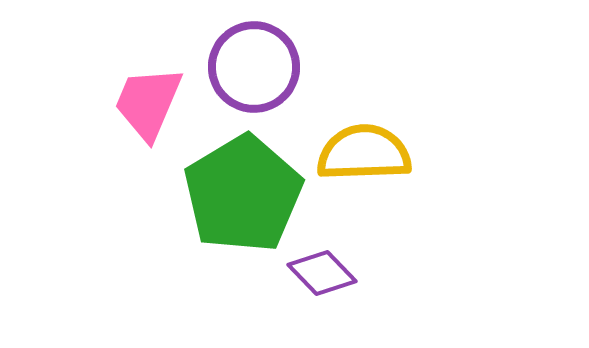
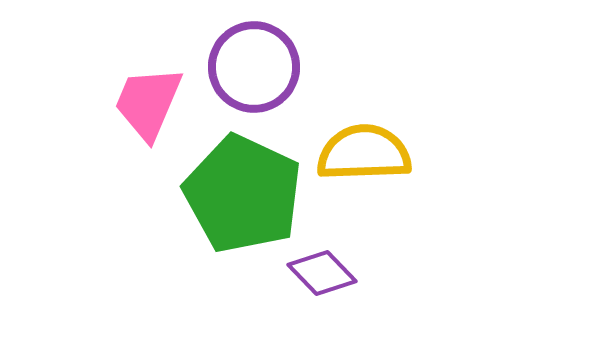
green pentagon: rotated 16 degrees counterclockwise
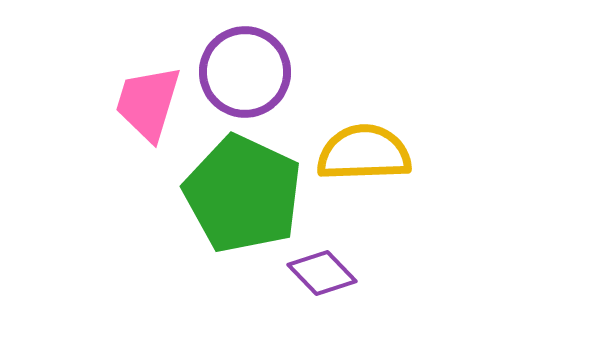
purple circle: moved 9 px left, 5 px down
pink trapezoid: rotated 6 degrees counterclockwise
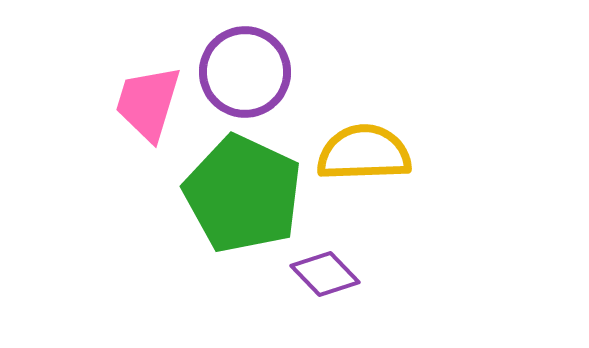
purple diamond: moved 3 px right, 1 px down
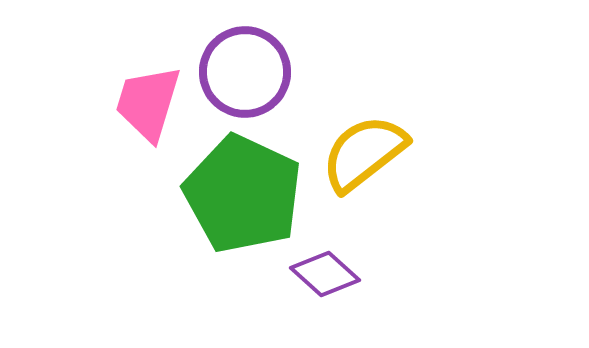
yellow semicircle: rotated 36 degrees counterclockwise
purple diamond: rotated 4 degrees counterclockwise
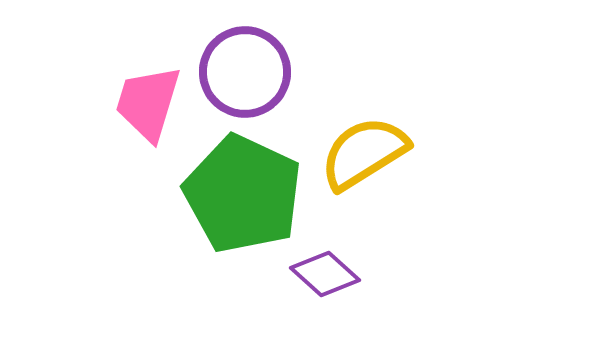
yellow semicircle: rotated 6 degrees clockwise
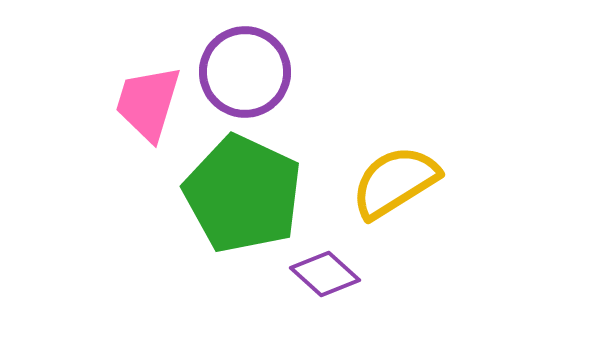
yellow semicircle: moved 31 px right, 29 px down
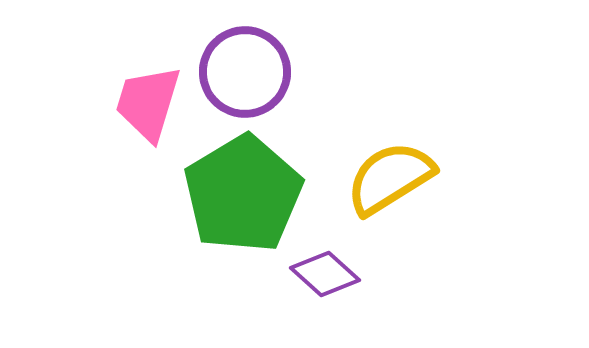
yellow semicircle: moved 5 px left, 4 px up
green pentagon: rotated 16 degrees clockwise
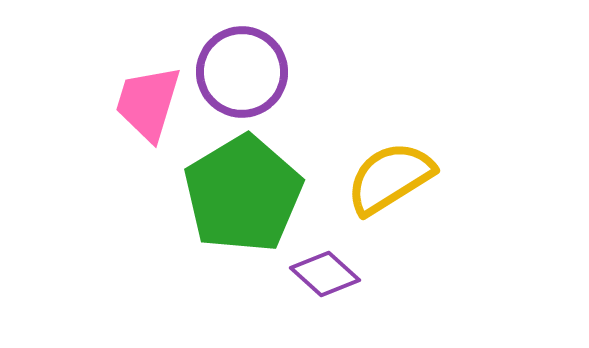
purple circle: moved 3 px left
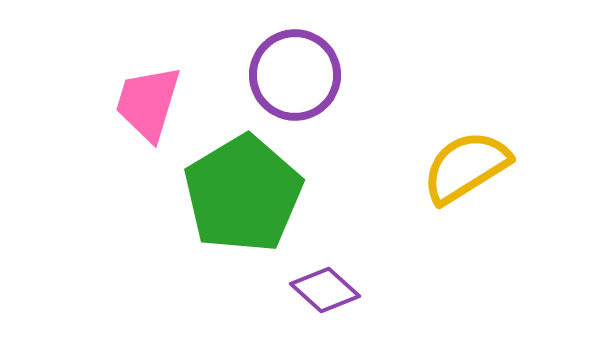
purple circle: moved 53 px right, 3 px down
yellow semicircle: moved 76 px right, 11 px up
purple diamond: moved 16 px down
